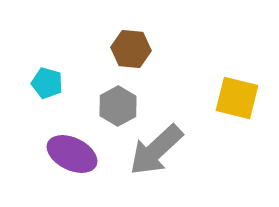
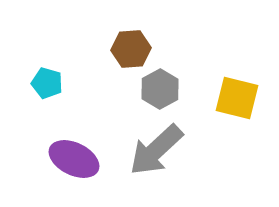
brown hexagon: rotated 9 degrees counterclockwise
gray hexagon: moved 42 px right, 17 px up
purple ellipse: moved 2 px right, 5 px down
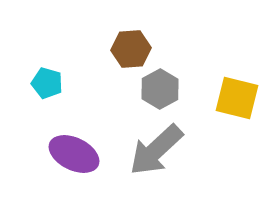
purple ellipse: moved 5 px up
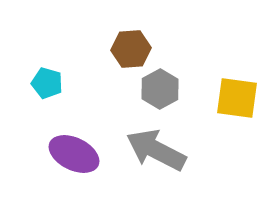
yellow square: rotated 6 degrees counterclockwise
gray arrow: rotated 70 degrees clockwise
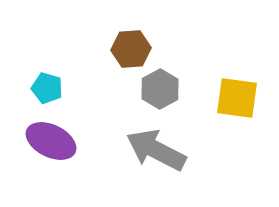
cyan pentagon: moved 5 px down
purple ellipse: moved 23 px left, 13 px up
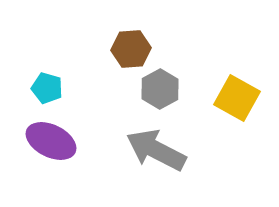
yellow square: rotated 21 degrees clockwise
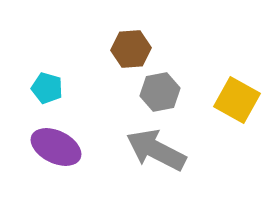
gray hexagon: moved 3 px down; rotated 18 degrees clockwise
yellow square: moved 2 px down
purple ellipse: moved 5 px right, 6 px down
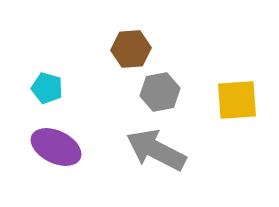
yellow square: rotated 33 degrees counterclockwise
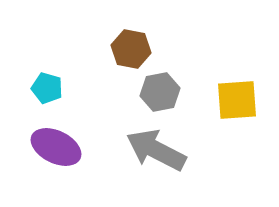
brown hexagon: rotated 15 degrees clockwise
